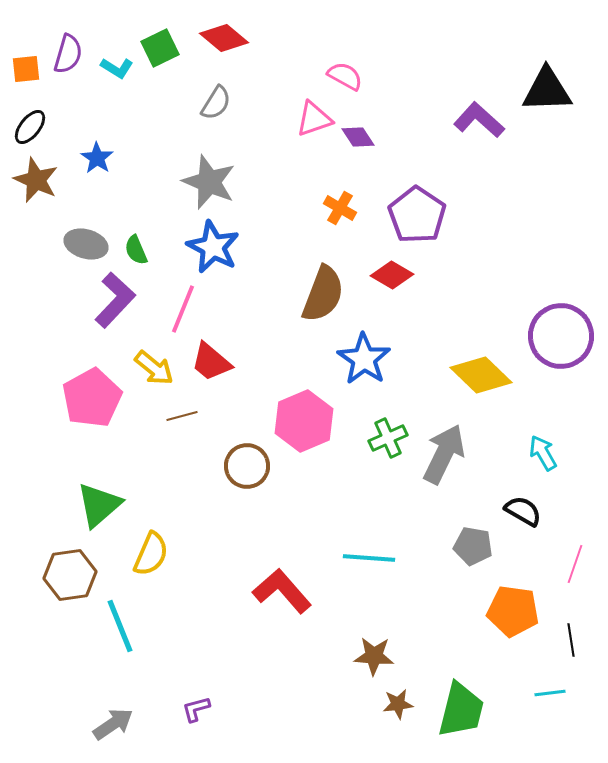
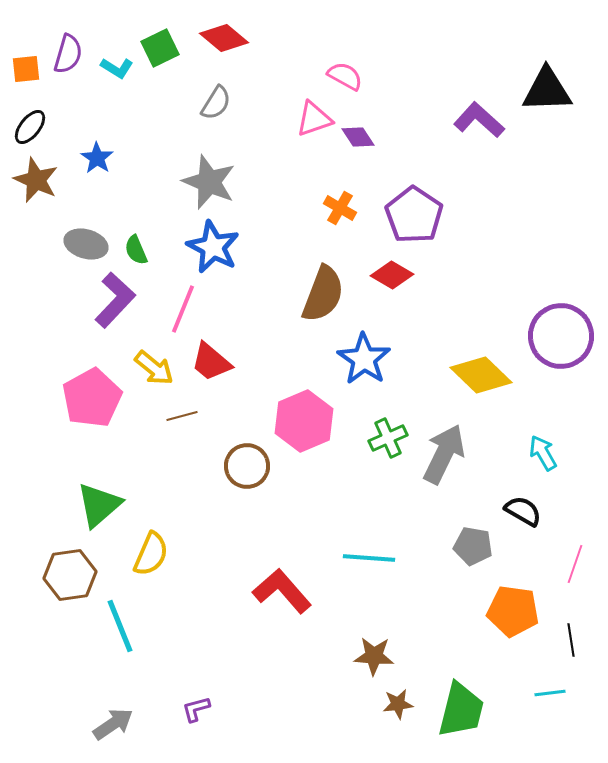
purple pentagon at (417, 215): moved 3 px left
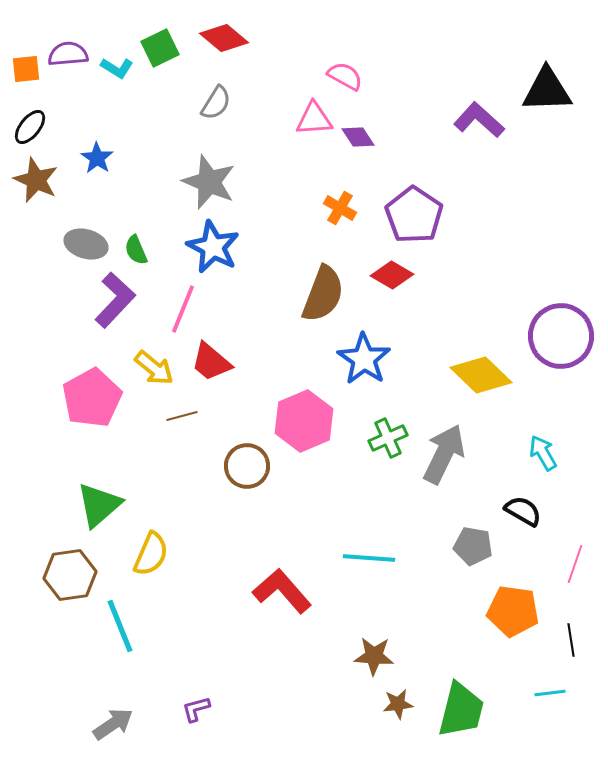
purple semicircle at (68, 54): rotated 111 degrees counterclockwise
pink triangle at (314, 119): rotated 15 degrees clockwise
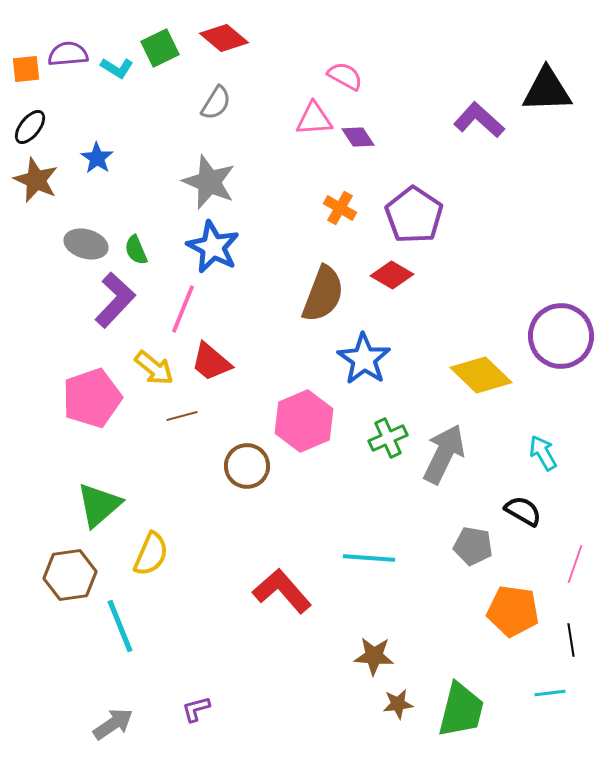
pink pentagon at (92, 398): rotated 10 degrees clockwise
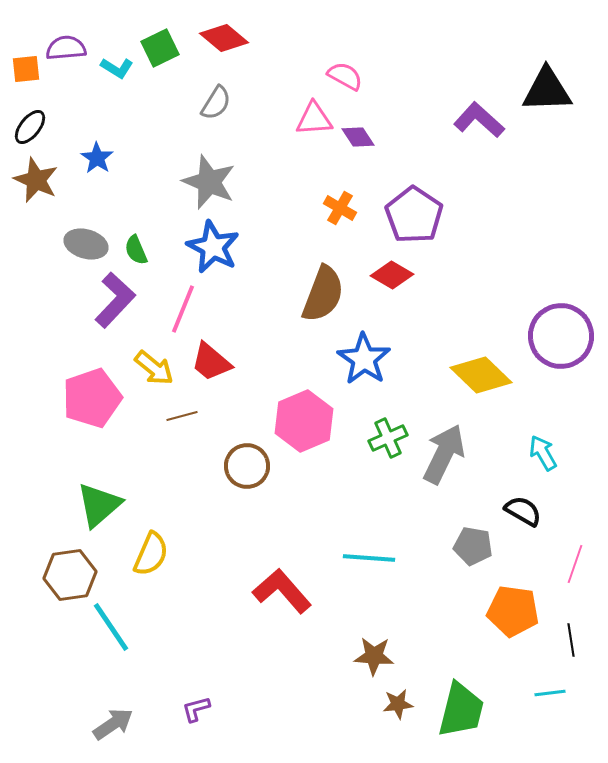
purple semicircle at (68, 54): moved 2 px left, 6 px up
cyan line at (120, 626): moved 9 px left, 1 px down; rotated 12 degrees counterclockwise
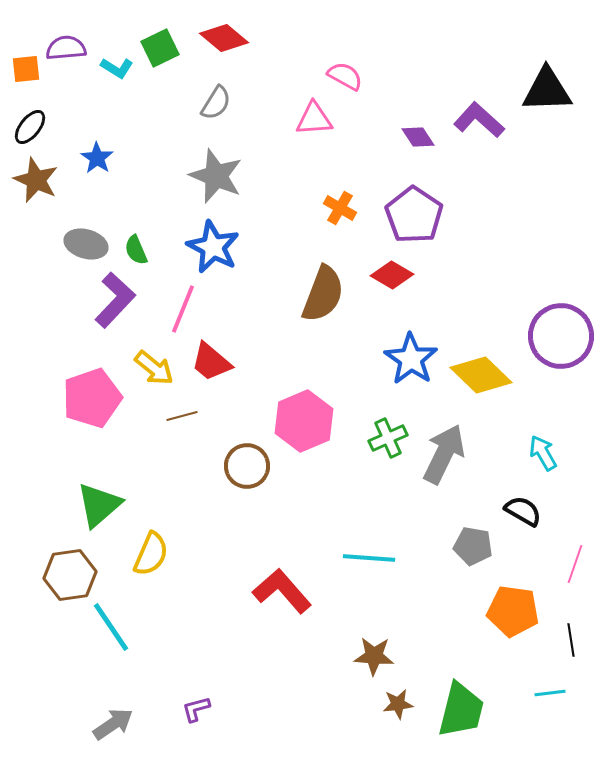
purple diamond at (358, 137): moved 60 px right
gray star at (209, 182): moved 7 px right, 6 px up
blue star at (364, 359): moved 47 px right
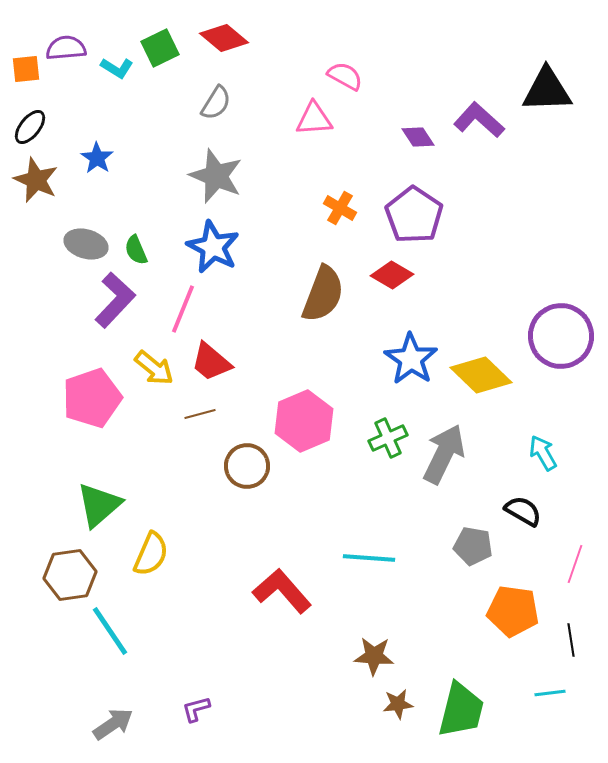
brown line at (182, 416): moved 18 px right, 2 px up
cyan line at (111, 627): moved 1 px left, 4 px down
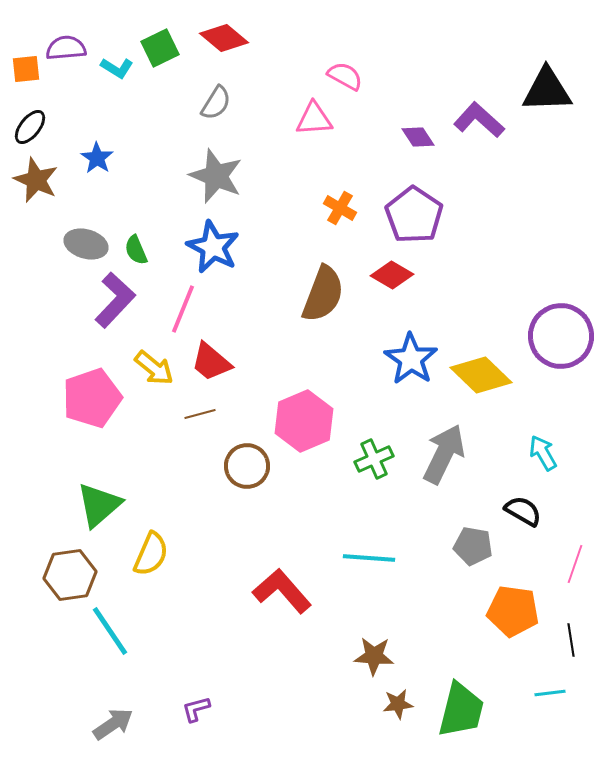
green cross at (388, 438): moved 14 px left, 21 px down
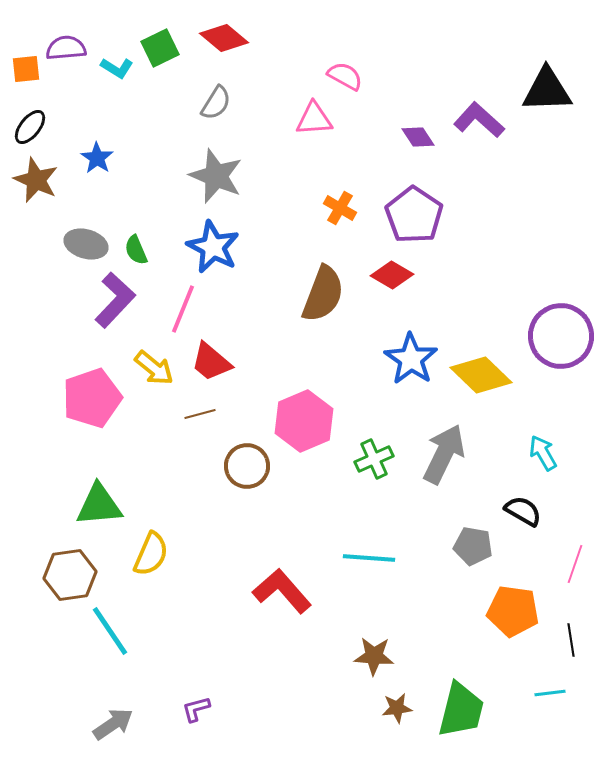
green triangle at (99, 505): rotated 36 degrees clockwise
brown star at (398, 704): moved 1 px left, 4 px down
